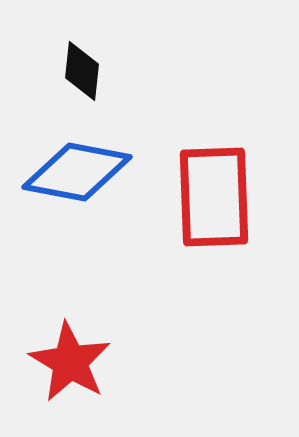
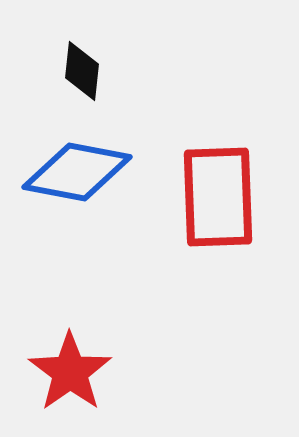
red rectangle: moved 4 px right
red star: moved 10 px down; rotated 6 degrees clockwise
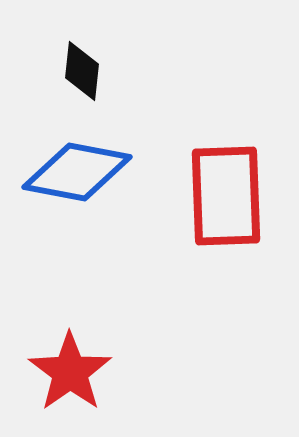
red rectangle: moved 8 px right, 1 px up
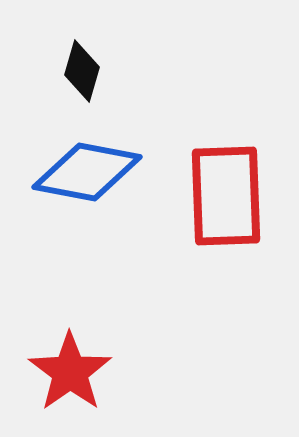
black diamond: rotated 10 degrees clockwise
blue diamond: moved 10 px right
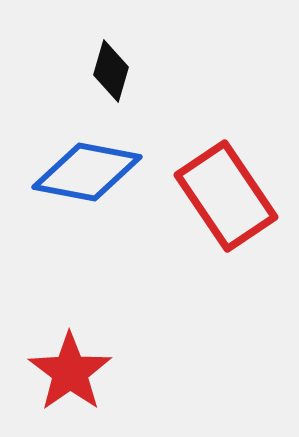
black diamond: moved 29 px right
red rectangle: rotated 32 degrees counterclockwise
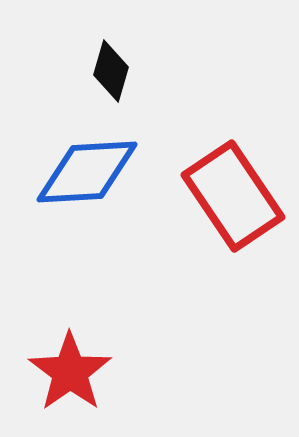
blue diamond: rotated 14 degrees counterclockwise
red rectangle: moved 7 px right
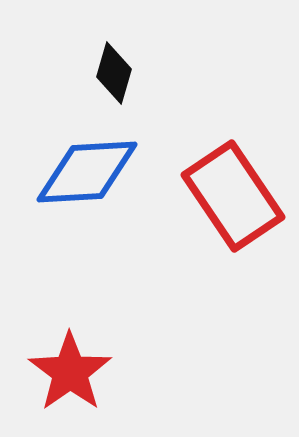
black diamond: moved 3 px right, 2 px down
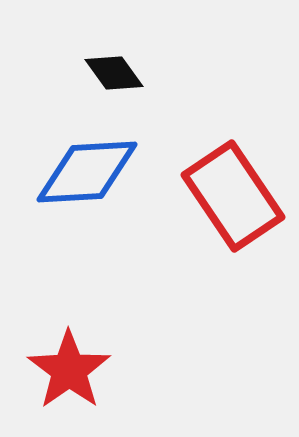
black diamond: rotated 52 degrees counterclockwise
red star: moved 1 px left, 2 px up
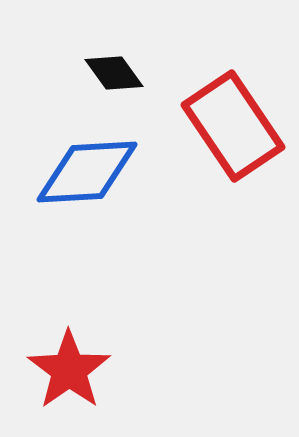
red rectangle: moved 70 px up
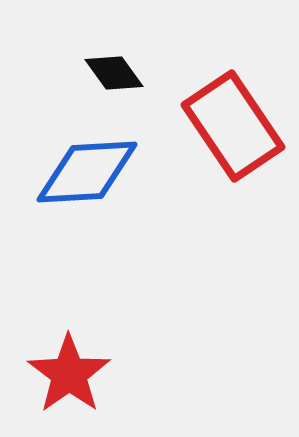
red star: moved 4 px down
